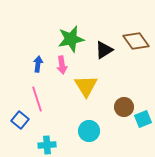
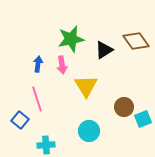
cyan cross: moved 1 px left
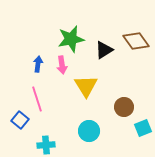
cyan square: moved 9 px down
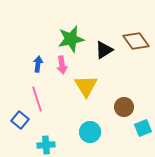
cyan circle: moved 1 px right, 1 px down
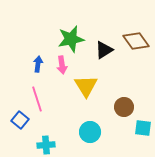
cyan square: rotated 30 degrees clockwise
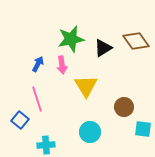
black triangle: moved 1 px left, 2 px up
blue arrow: rotated 21 degrees clockwise
cyan square: moved 1 px down
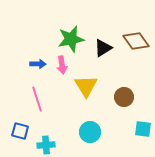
blue arrow: rotated 63 degrees clockwise
brown circle: moved 10 px up
blue square: moved 11 px down; rotated 24 degrees counterclockwise
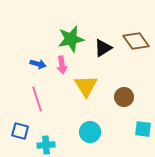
blue arrow: rotated 14 degrees clockwise
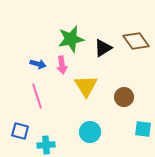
pink line: moved 3 px up
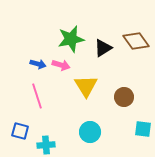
pink arrow: moved 1 px left; rotated 66 degrees counterclockwise
